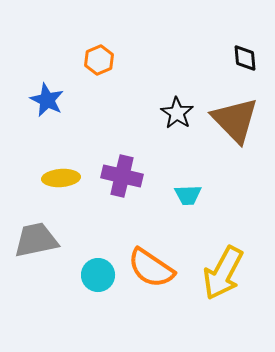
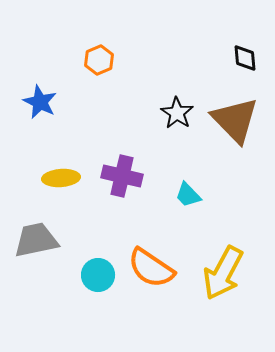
blue star: moved 7 px left, 2 px down
cyan trapezoid: rotated 48 degrees clockwise
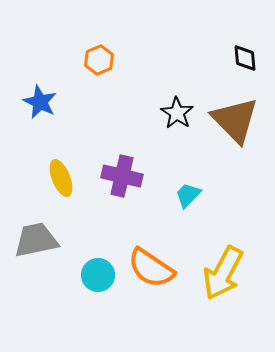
yellow ellipse: rotated 72 degrees clockwise
cyan trapezoid: rotated 88 degrees clockwise
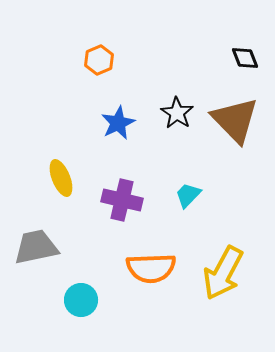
black diamond: rotated 16 degrees counterclockwise
blue star: moved 78 px right, 21 px down; rotated 20 degrees clockwise
purple cross: moved 24 px down
gray trapezoid: moved 7 px down
orange semicircle: rotated 36 degrees counterclockwise
cyan circle: moved 17 px left, 25 px down
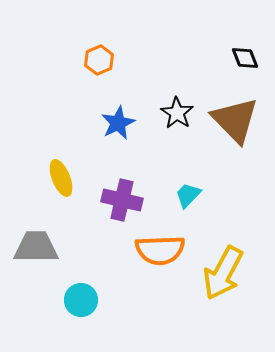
gray trapezoid: rotated 12 degrees clockwise
orange semicircle: moved 9 px right, 18 px up
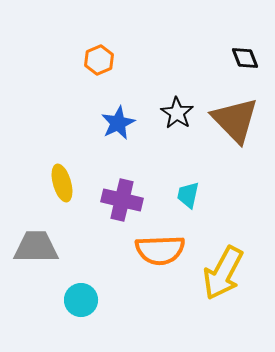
yellow ellipse: moved 1 px right, 5 px down; rotated 6 degrees clockwise
cyan trapezoid: rotated 32 degrees counterclockwise
